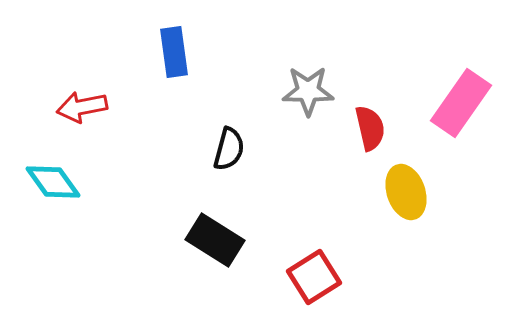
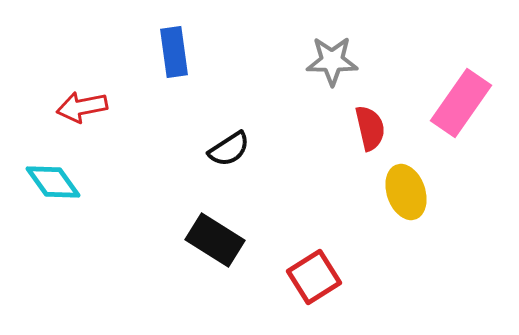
gray star: moved 24 px right, 30 px up
black semicircle: rotated 42 degrees clockwise
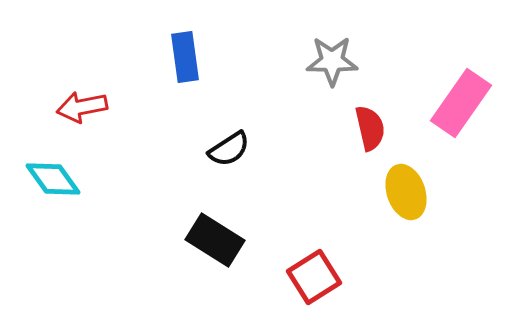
blue rectangle: moved 11 px right, 5 px down
cyan diamond: moved 3 px up
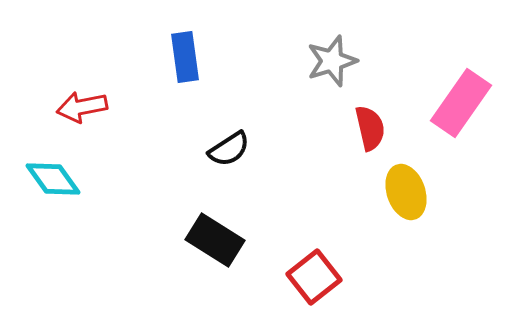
gray star: rotated 18 degrees counterclockwise
red square: rotated 6 degrees counterclockwise
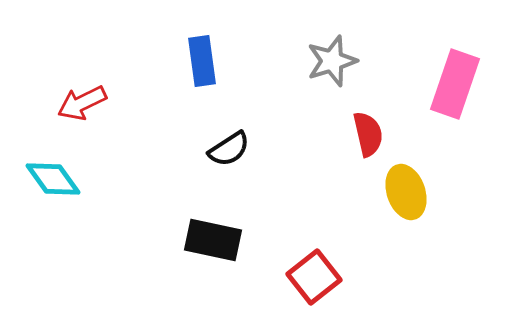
blue rectangle: moved 17 px right, 4 px down
pink rectangle: moved 6 px left, 19 px up; rotated 16 degrees counterclockwise
red arrow: moved 4 px up; rotated 15 degrees counterclockwise
red semicircle: moved 2 px left, 6 px down
black rectangle: moved 2 px left; rotated 20 degrees counterclockwise
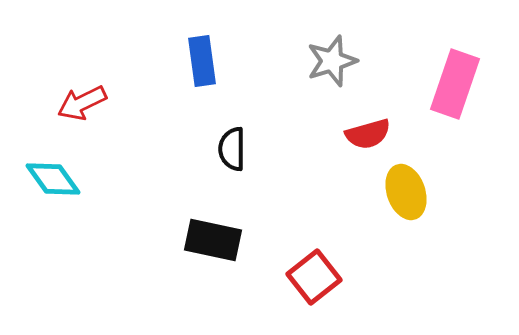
red semicircle: rotated 87 degrees clockwise
black semicircle: moved 3 px right; rotated 123 degrees clockwise
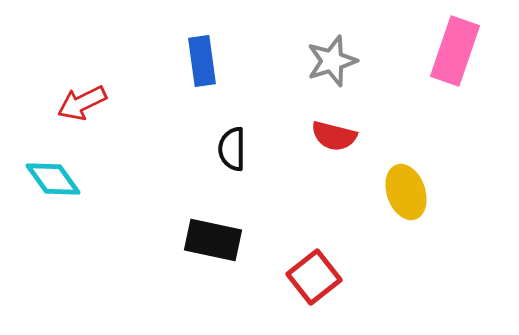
pink rectangle: moved 33 px up
red semicircle: moved 34 px left, 2 px down; rotated 30 degrees clockwise
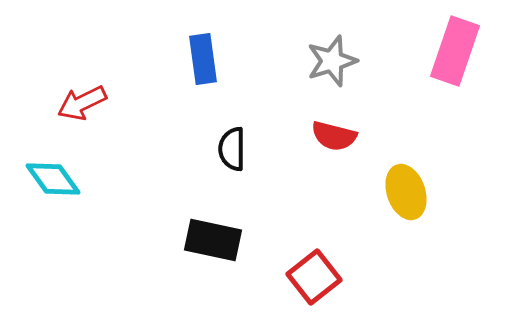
blue rectangle: moved 1 px right, 2 px up
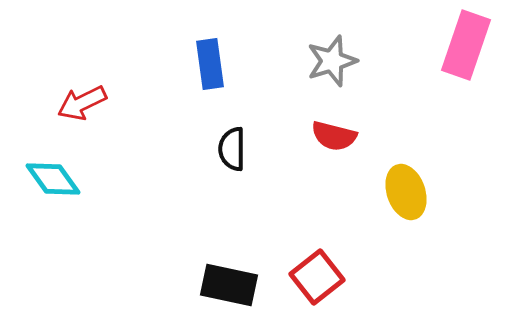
pink rectangle: moved 11 px right, 6 px up
blue rectangle: moved 7 px right, 5 px down
black rectangle: moved 16 px right, 45 px down
red square: moved 3 px right
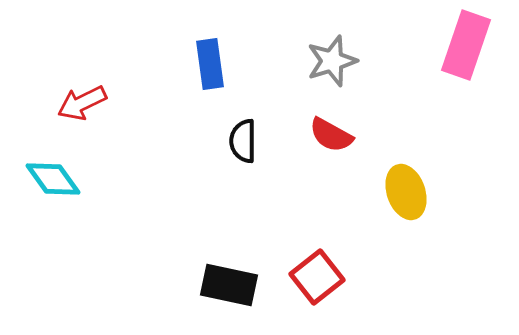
red semicircle: moved 3 px left, 1 px up; rotated 15 degrees clockwise
black semicircle: moved 11 px right, 8 px up
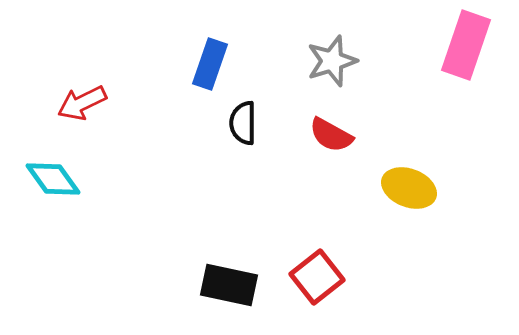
blue rectangle: rotated 27 degrees clockwise
black semicircle: moved 18 px up
yellow ellipse: moved 3 px right, 4 px up; rotated 50 degrees counterclockwise
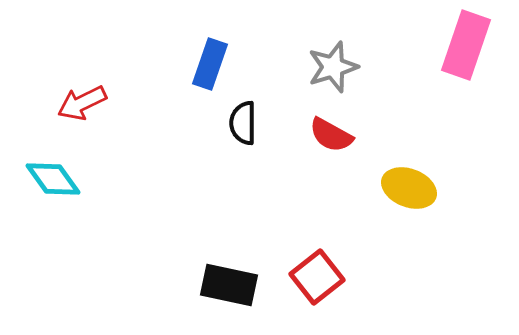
gray star: moved 1 px right, 6 px down
